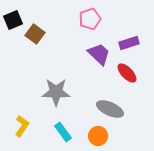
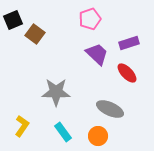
purple trapezoid: moved 2 px left
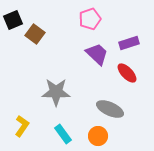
cyan rectangle: moved 2 px down
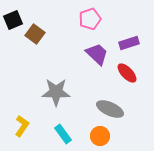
orange circle: moved 2 px right
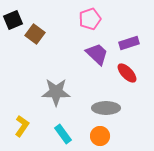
gray ellipse: moved 4 px left, 1 px up; rotated 24 degrees counterclockwise
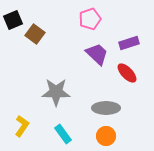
orange circle: moved 6 px right
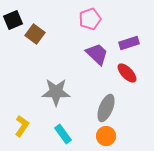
gray ellipse: rotated 68 degrees counterclockwise
